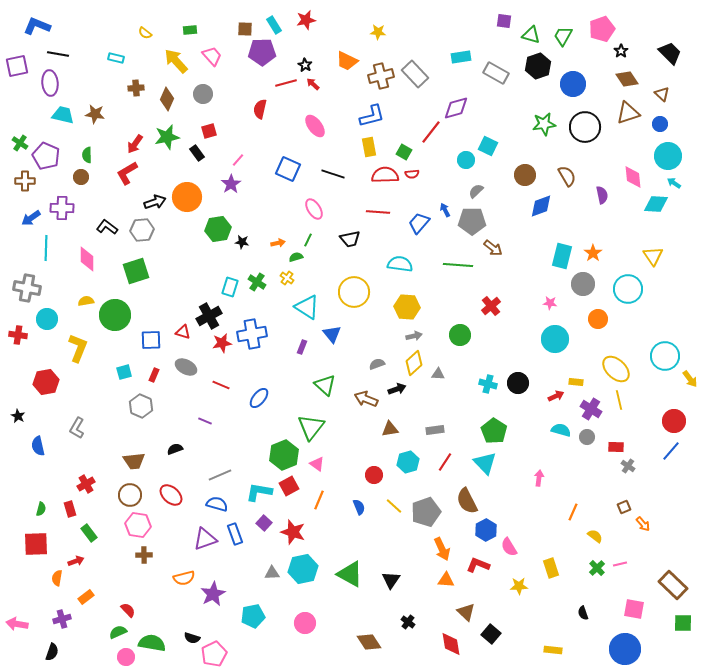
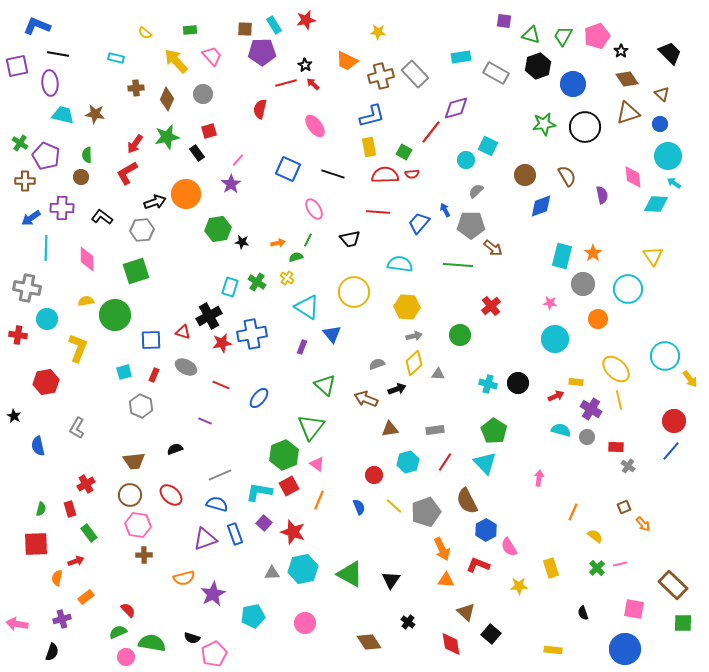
pink pentagon at (602, 29): moved 5 px left, 7 px down
orange circle at (187, 197): moved 1 px left, 3 px up
gray pentagon at (472, 221): moved 1 px left, 4 px down
black L-shape at (107, 227): moved 5 px left, 10 px up
black star at (18, 416): moved 4 px left
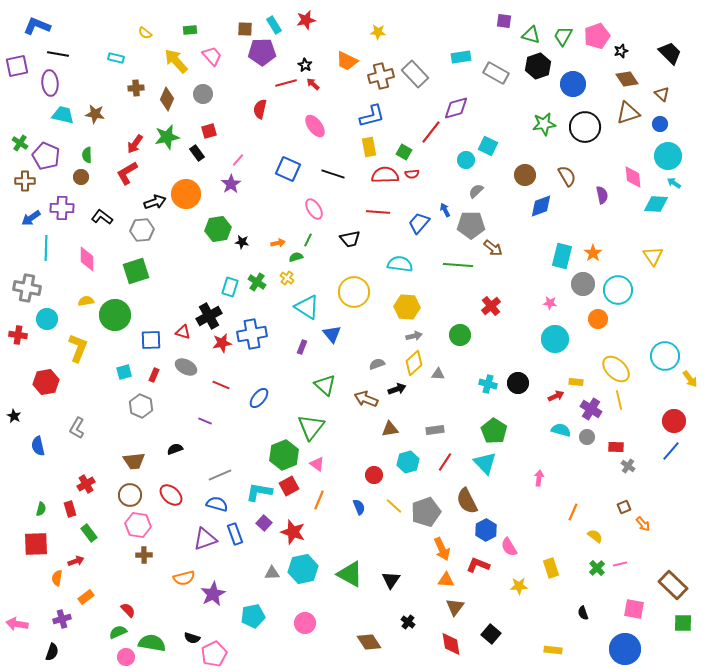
black star at (621, 51): rotated 16 degrees clockwise
cyan circle at (628, 289): moved 10 px left, 1 px down
brown triangle at (466, 612): moved 11 px left, 5 px up; rotated 24 degrees clockwise
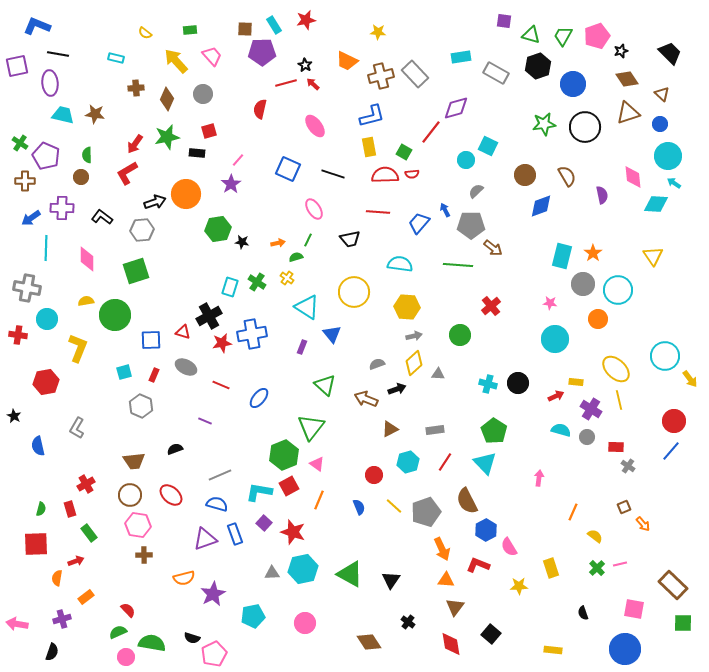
black rectangle at (197, 153): rotated 49 degrees counterclockwise
brown triangle at (390, 429): rotated 18 degrees counterclockwise
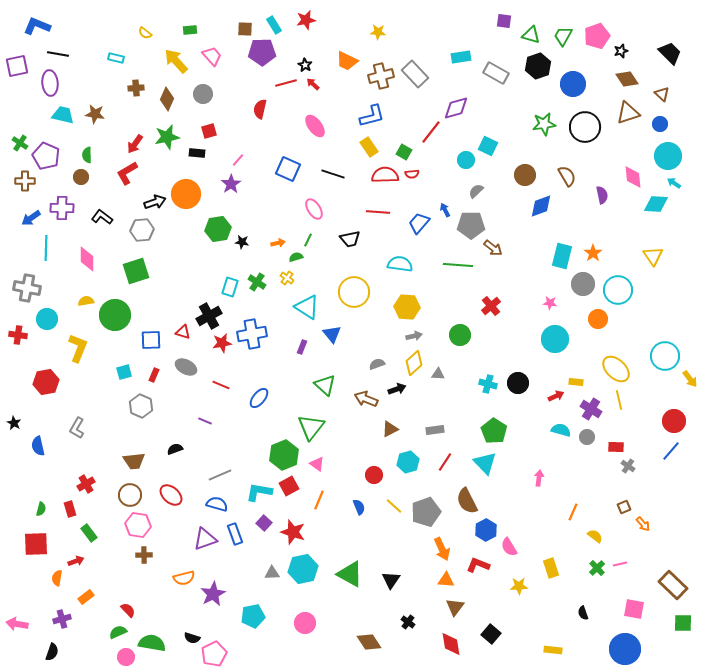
yellow rectangle at (369, 147): rotated 24 degrees counterclockwise
black star at (14, 416): moved 7 px down
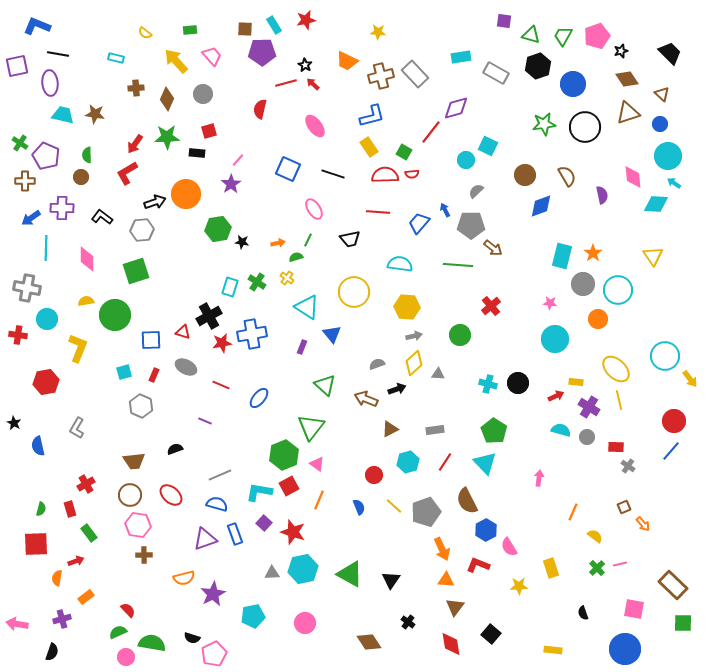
green star at (167, 137): rotated 10 degrees clockwise
purple cross at (591, 409): moved 2 px left, 2 px up
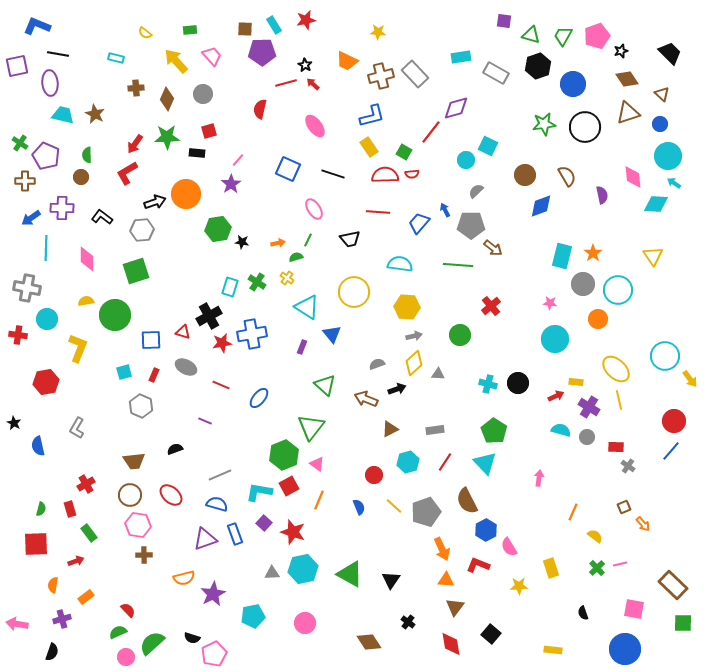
brown star at (95, 114): rotated 18 degrees clockwise
orange semicircle at (57, 578): moved 4 px left, 7 px down
green semicircle at (152, 643): rotated 52 degrees counterclockwise
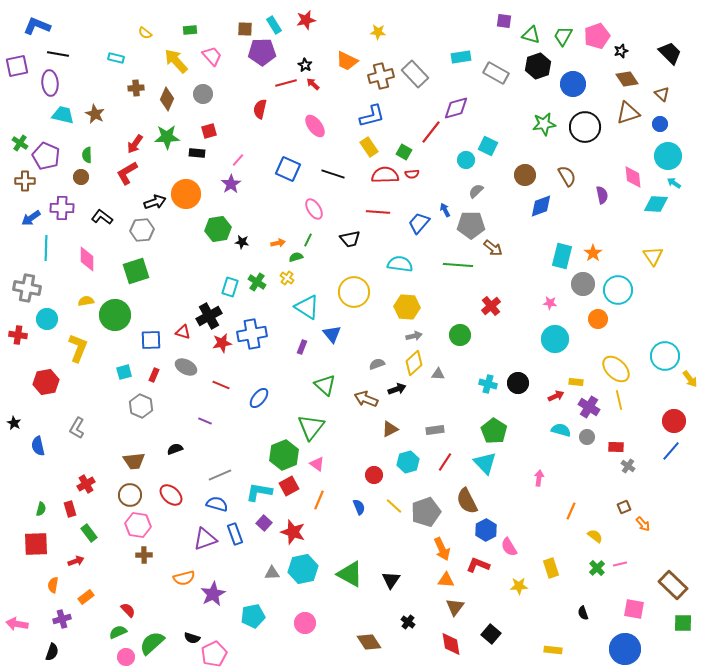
orange line at (573, 512): moved 2 px left, 1 px up
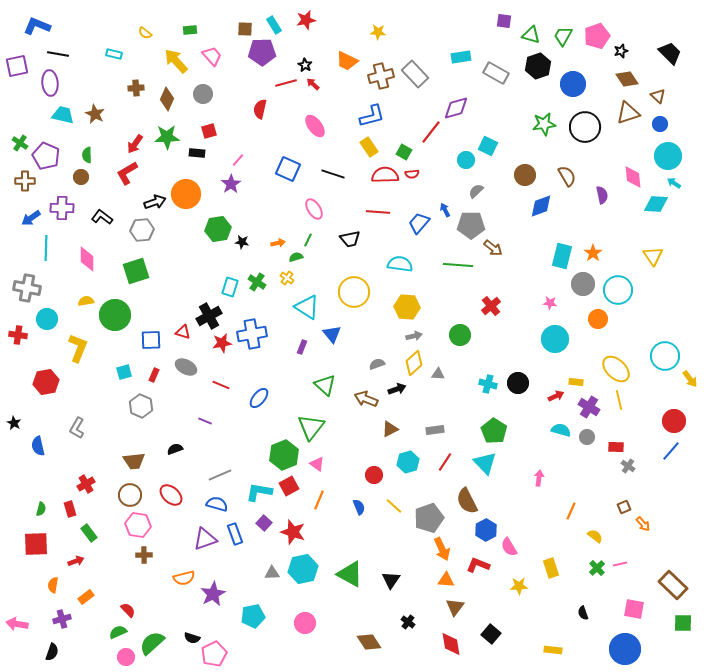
cyan rectangle at (116, 58): moved 2 px left, 4 px up
brown triangle at (662, 94): moved 4 px left, 2 px down
gray pentagon at (426, 512): moved 3 px right, 6 px down
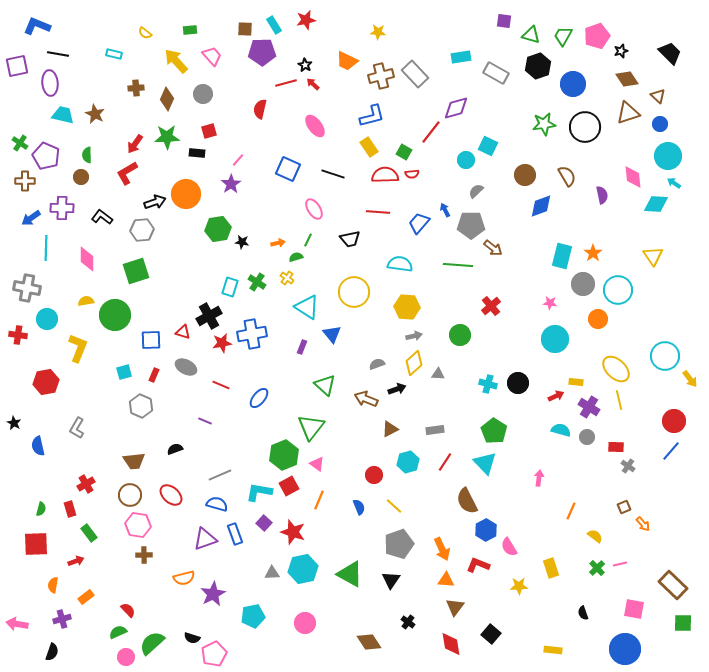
gray pentagon at (429, 518): moved 30 px left, 26 px down
